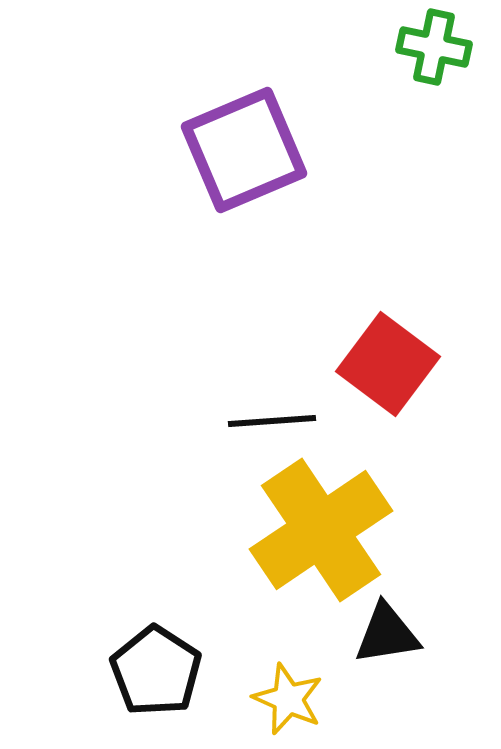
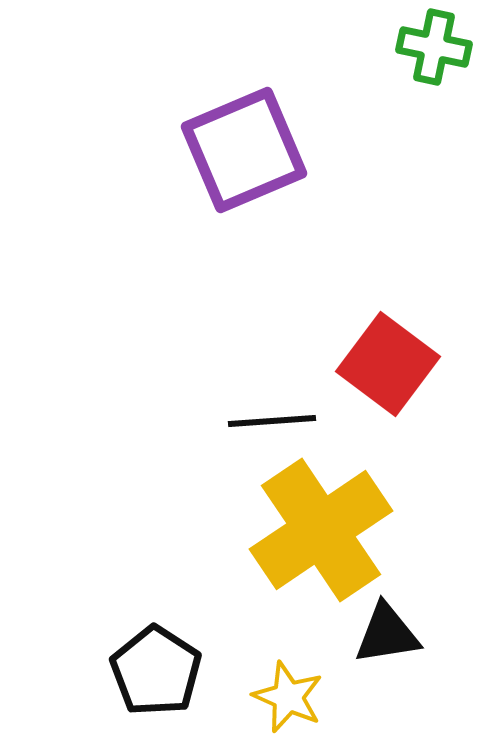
yellow star: moved 2 px up
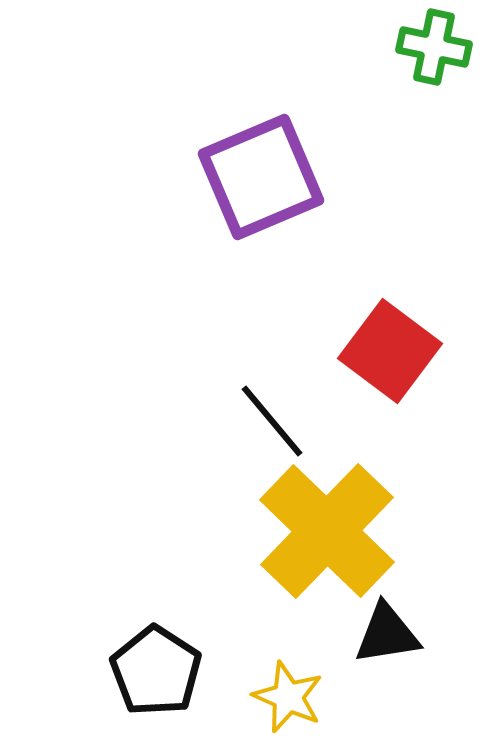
purple square: moved 17 px right, 27 px down
red square: moved 2 px right, 13 px up
black line: rotated 54 degrees clockwise
yellow cross: moved 6 px right, 1 px down; rotated 12 degrees counterclockwise
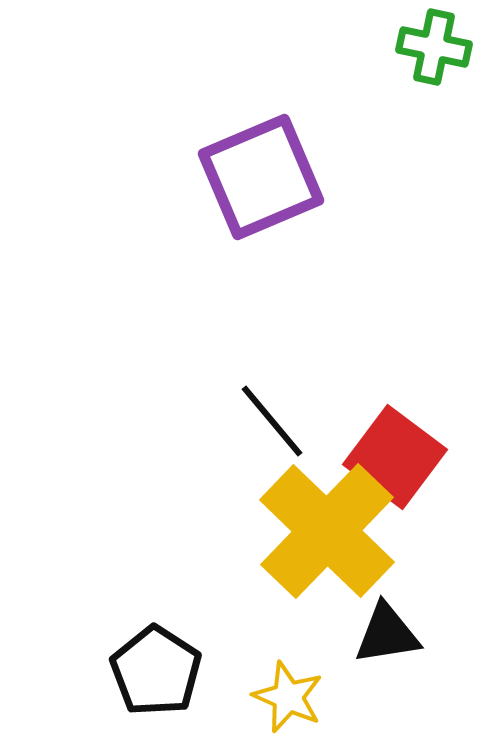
red square: moved 5 px right, 106 px down
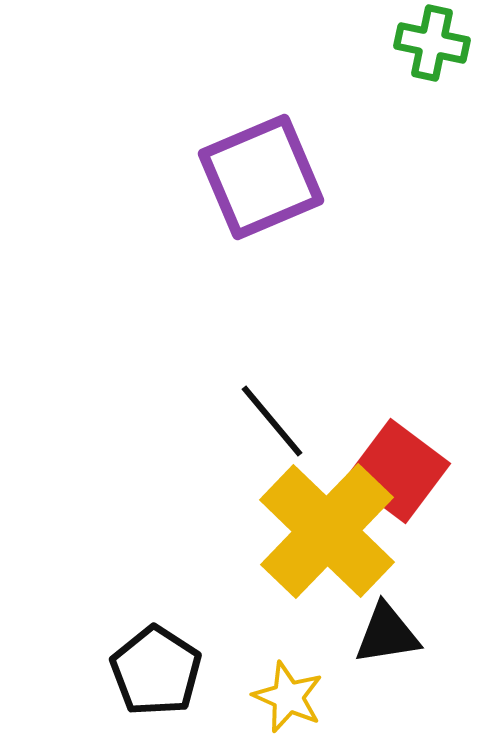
green cross: moved 2 px left, 4 px up
red square: moved 3 px right, 14 px down
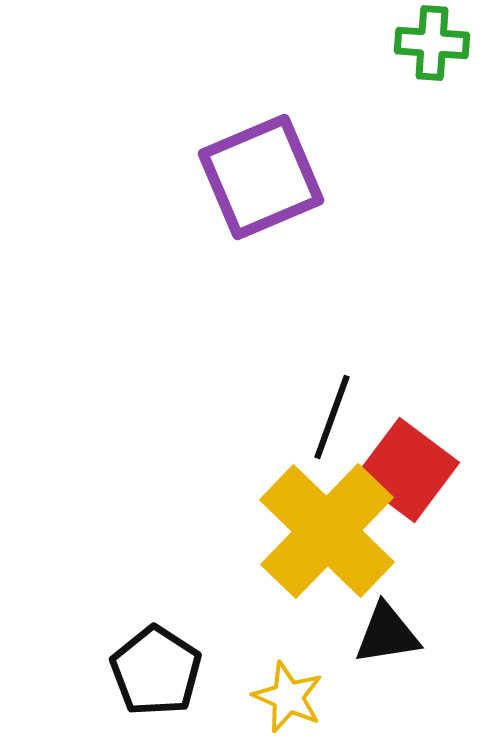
green cross: rotated 8 degrees counterclockwise
black line: moved 60 px right, 4 px up; rotated 60 degrees clockwise
red square: moved 9 px right, 1 px up
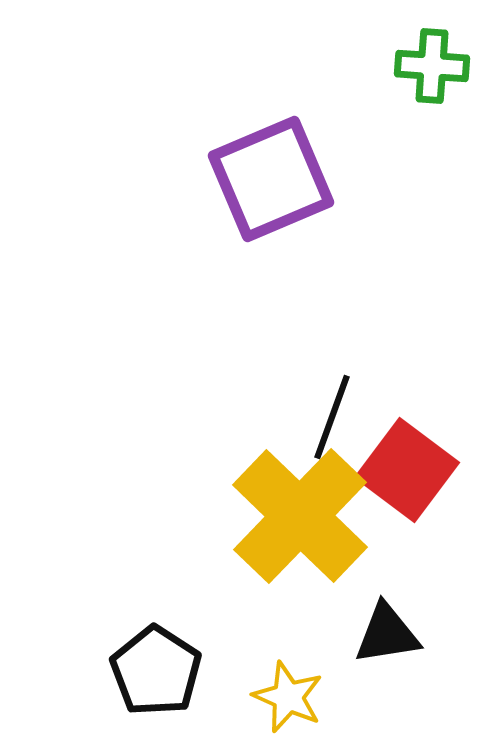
green cross: moved 23 px down
purple square: moved 10 px right, 2 px down
yellow cross: moved 27 px left, 15 px up
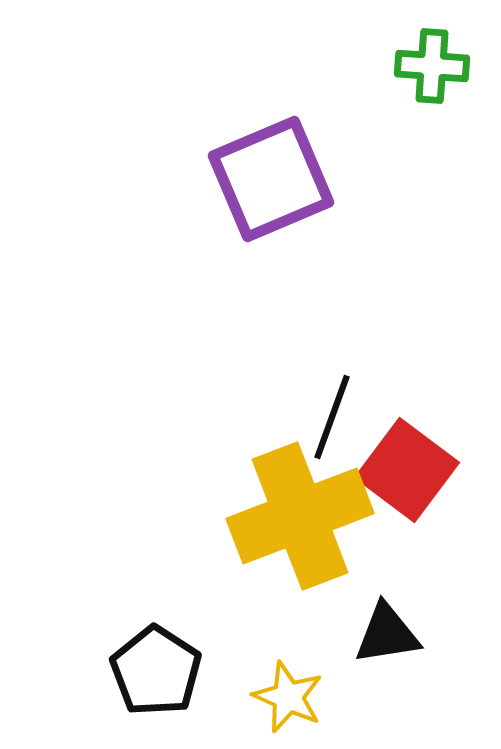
yellow cross: rotated 25 degrees clockwise
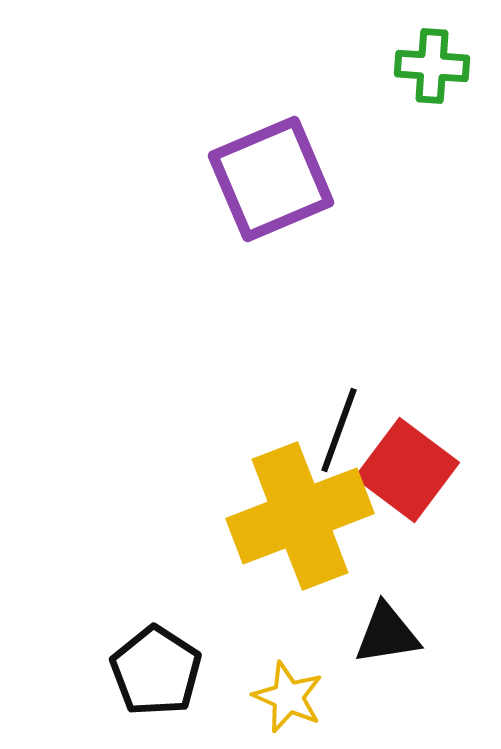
black line: moved 7 px right, 13 px down
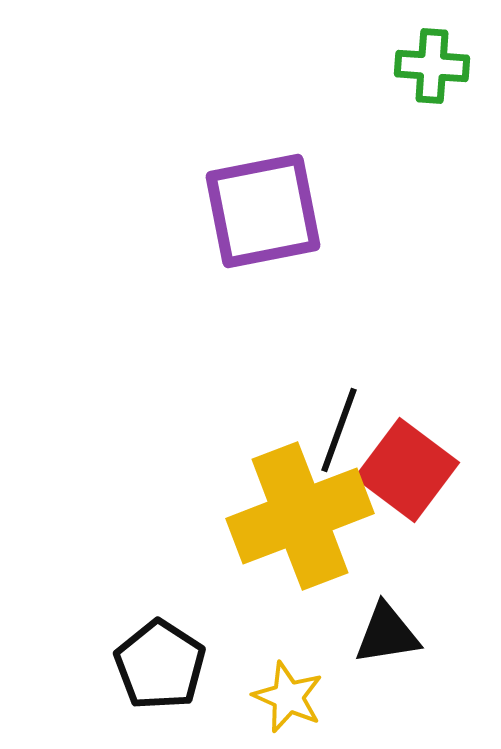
purple square: moved 8 px left, 32 px down; rotated 12 degrees clockwise
black pentagon: moved 4 px right, 6 px up
